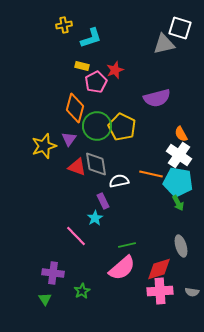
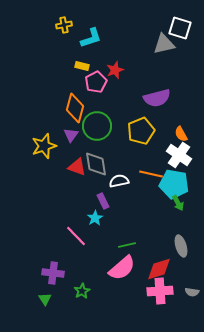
yellow pentagon: moved 19 px right, 4 px down; rotated 24 degrees clockwise
purple triangle: moved 2 px right, 4 px up
cyan pentagon: moved 4 px left, 2 px down
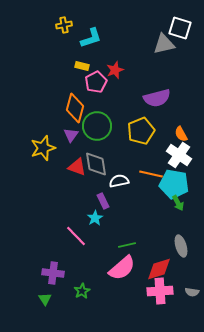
yellow star: moved 1 px left, 2 px down
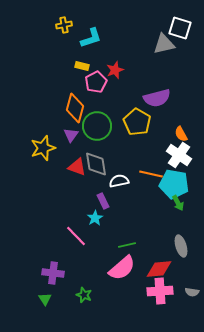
yellow pentagon: moved 4 px left, 9 px up; rotated 20 degrees counterclockwise
red diamond: rotated 12 degrees clockwise
green star: moved 2 px right, 4 px down; rotated 21 degrees counterclockwise
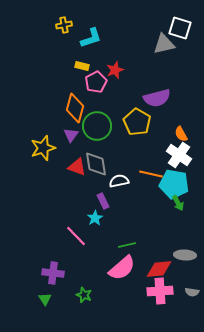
gray ellipse: moved 4 px right, 9 px down; rotated 70 degrees counterclockwise
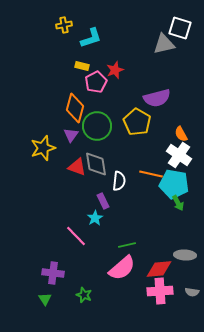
white semicircle: rotated 108 degrees clockwise
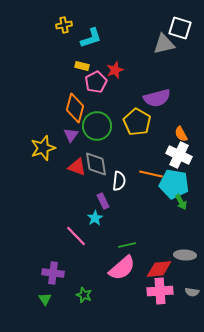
white cross: rotated 10 degrees counterclockwise
green arrow: moved 3 px right, 1 px up
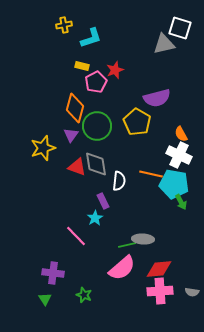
gray ellipse: moved 42 px left, 16 px up
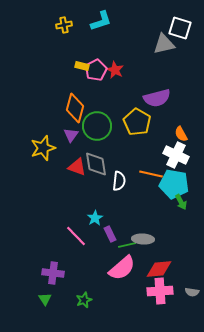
cyan L-shape: moved 10 px right, 17 px up
red star: rotated 24 degrees counterclockwise
pink pentagon: moved 12 px up
white cross: moved 3 px left
purple rectangle: moved 7 px right, 33 px down
green star: moved 5 px down; rotated 28 degrees clockwise
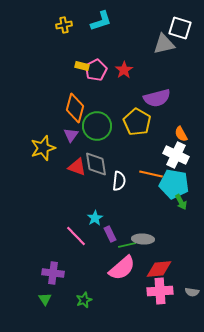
red star: moved 9 px right; rotated 12 degrees clockwise
